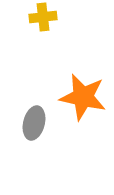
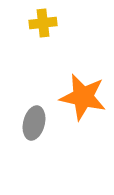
yellow cross: moved 6 px down
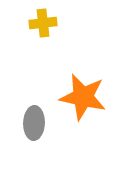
gray ellipse: rotated 12 degrees counterclockwise
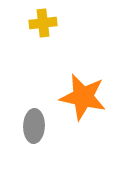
gray ellipse: moved 3 px down
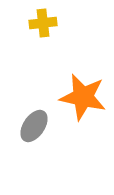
gray ellipse: rotated 32 degrees clockwise
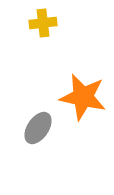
gray ellipse: moved 4 px right, 2 px down
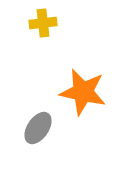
orange star: moved 5 px up
